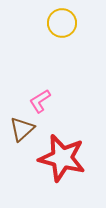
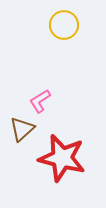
yellow circle: moved 2 px right, 2 px down
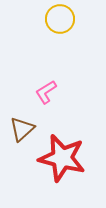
yellow circle: moved 4 px left, 6 px up
pink L-shape: moved 6 px right, 9 px up
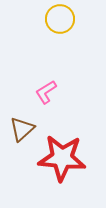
red star: rotated 9 degrees counterclockwise
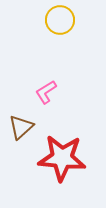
yellow circle: moved 1 px down
brown triangle: moved 1 px left, 2 px up
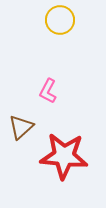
pink L-shape: moved 2 px right, 1 px up; rotated 30 degrees counterclockwise
red star: moved 2 px right, 2 px up
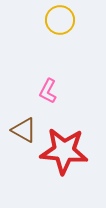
brown triangle: moved 3 px right, 3 px down; rotated 48 degrees counterclockwise
red star: moved 5 px up
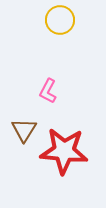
brown triangle: rotated 32 degrees clockwise
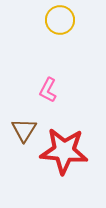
pink L-shape: moved 1 px up
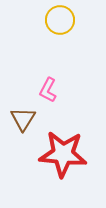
brown triangle: moved 1 px left, 11 px up
red star: moved 1 px left, 3 px down
